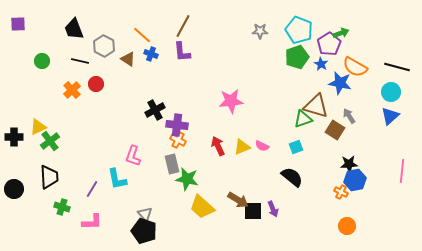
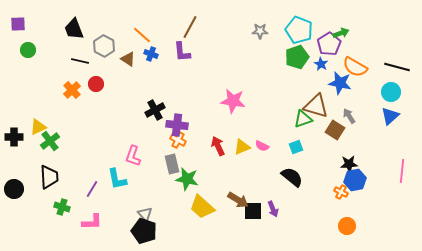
brown line at (183, 26): moved 7 px right, 1 px down
green circle at (42, 61): moved 14 px left, 11 px up
pink star at (231, 101): moved 2 px right; rotated 15 degrees clockwise
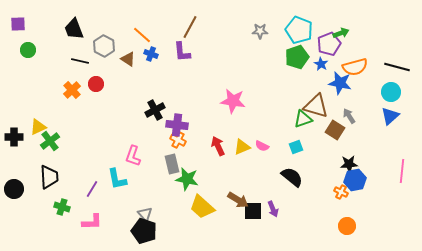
purple pentagon at (329, 44): rotated 10 degrees clockwise
orange semicircle at (355, 67): rotated 45 degrees counterclockwise
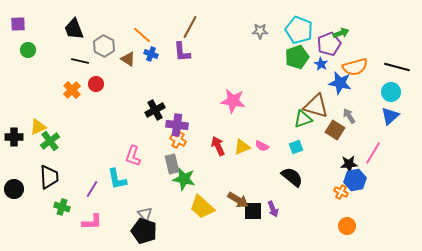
pink line at (402, 171): moved 29 px left, 18 px up; rotated 25 degrees clockwise
green star at (187, 179): moved 3 px left
